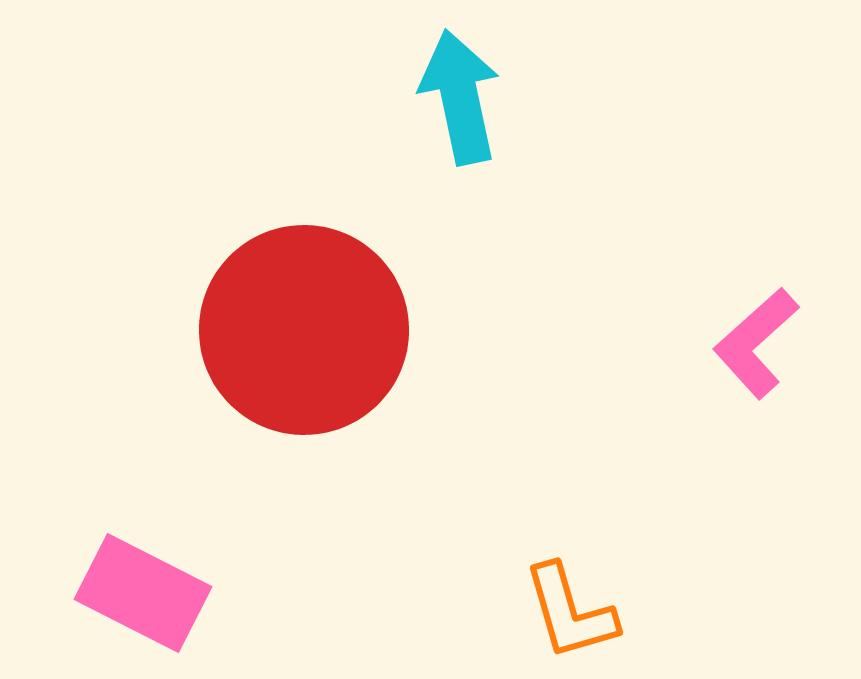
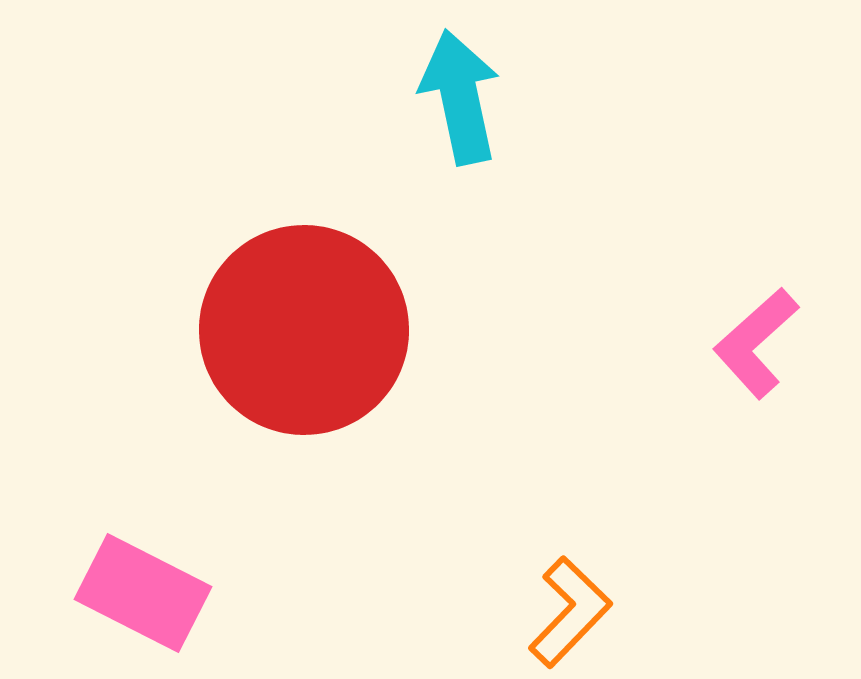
orange L-shape: rotated 120 degrees counterclockwise
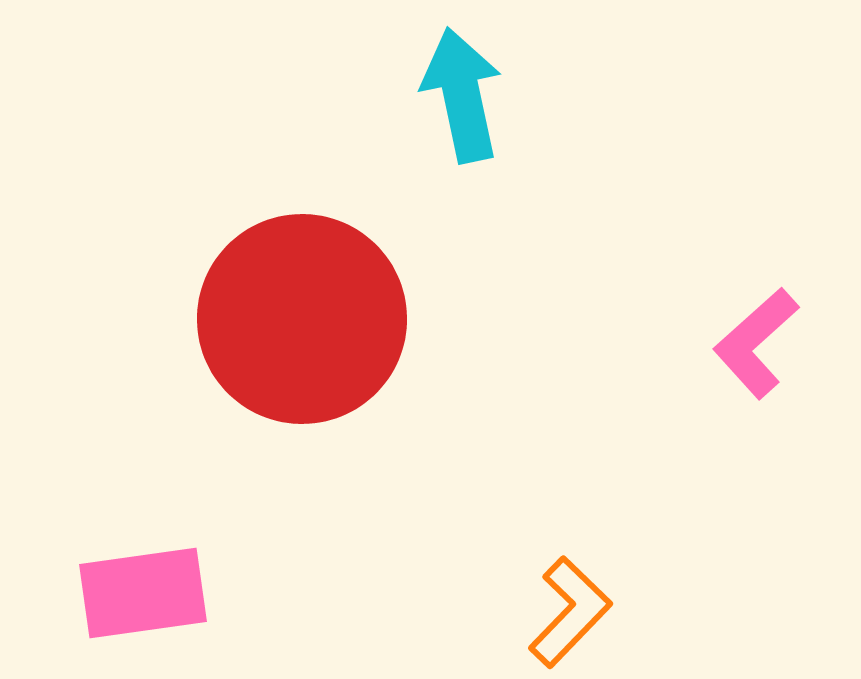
cyan arrow: moved 2 px right, 2 px up
red circle: moved 2 px left, 11 px up
pink rectangle: rotated 35 degrees counterclockwise
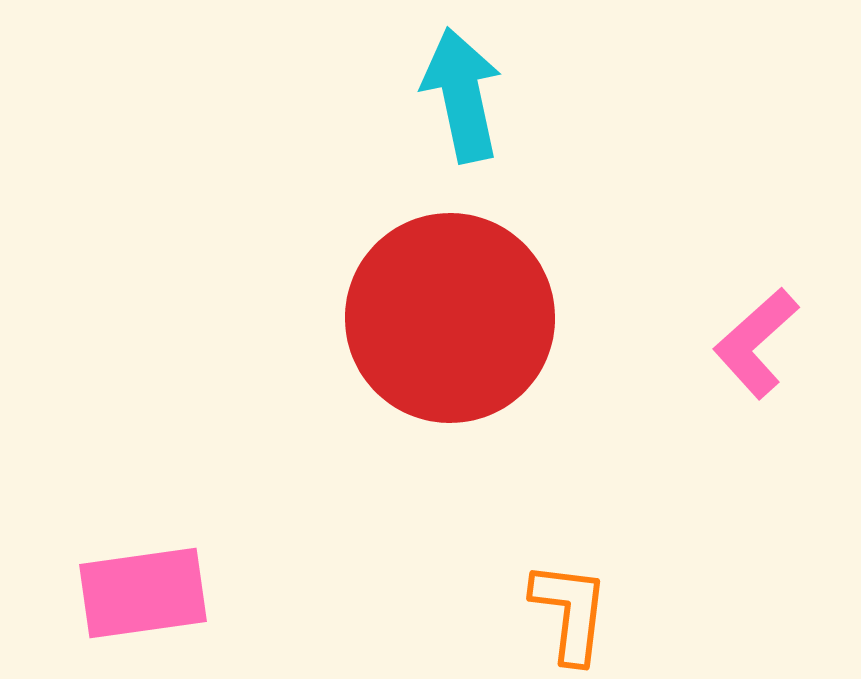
red circle: moved 148 px right, 1 px up
orange L-shape: rotated 37 degrees counterclockwise
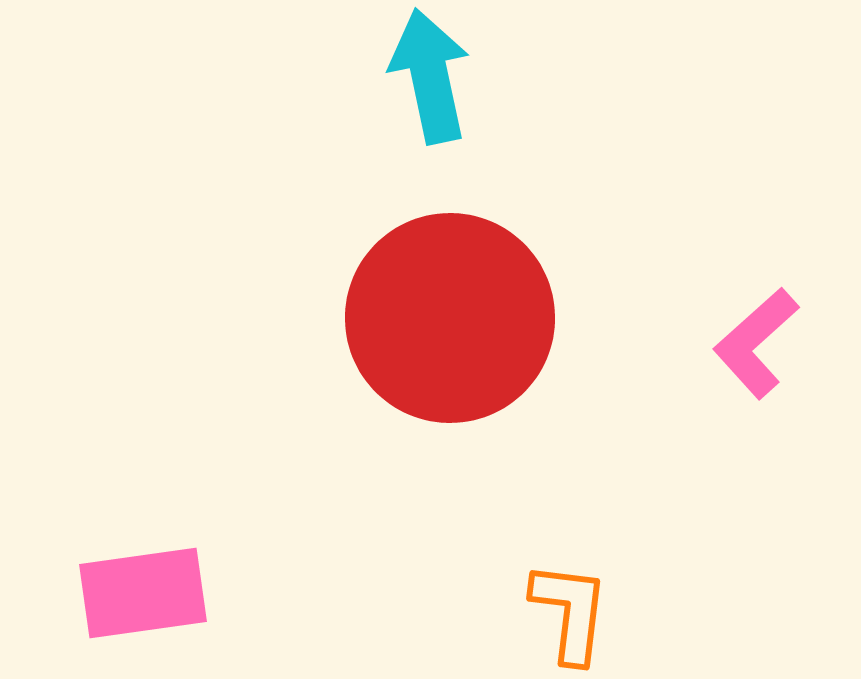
cyan arrow: moved 32 px left, 19 px up
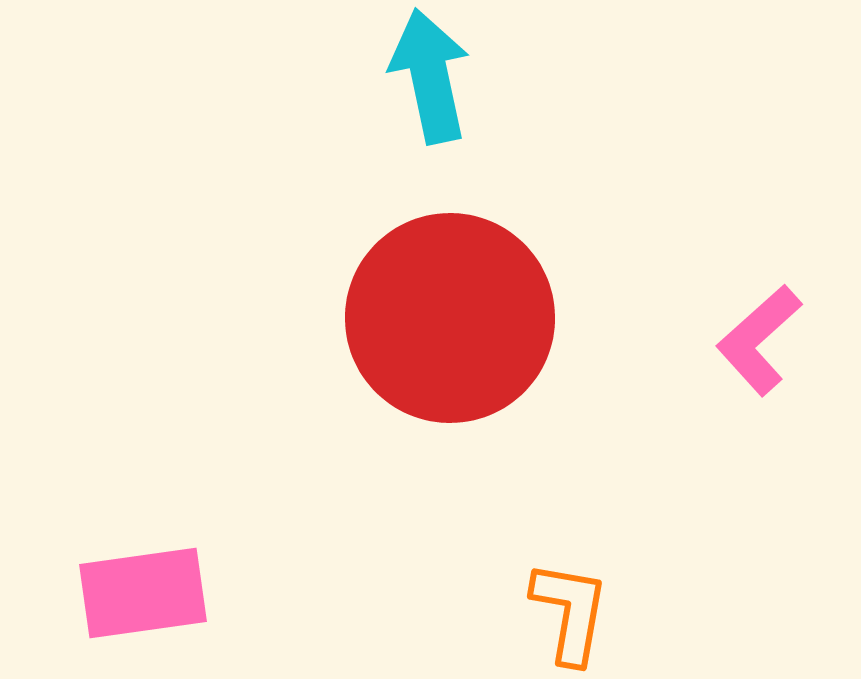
pink L-shape: moved 3 px right, 3 px up
orange L-shape: rotated 3 degrees clockwise
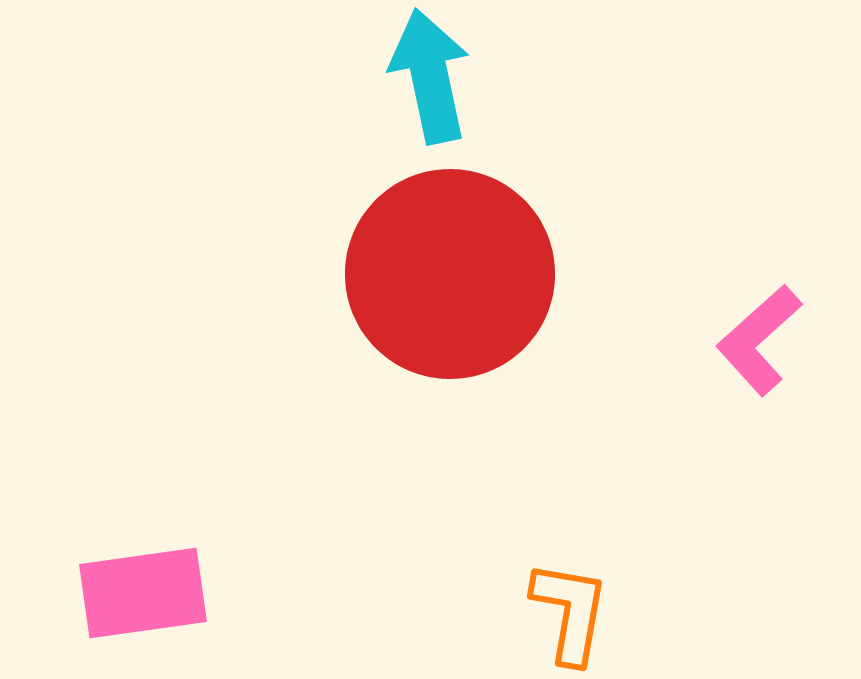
red circle: moved 44 px up
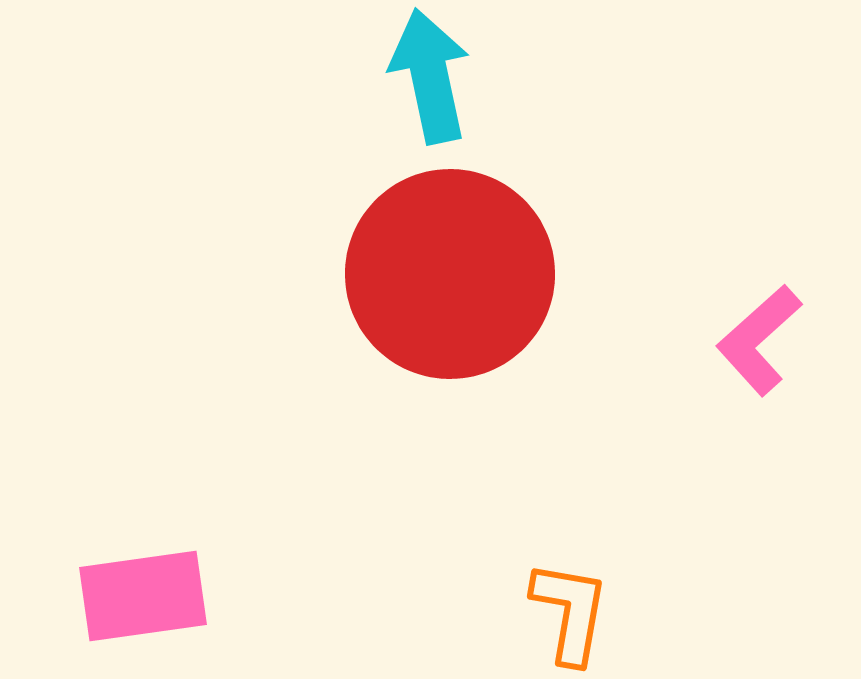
pink rectangle: moved 3 px down
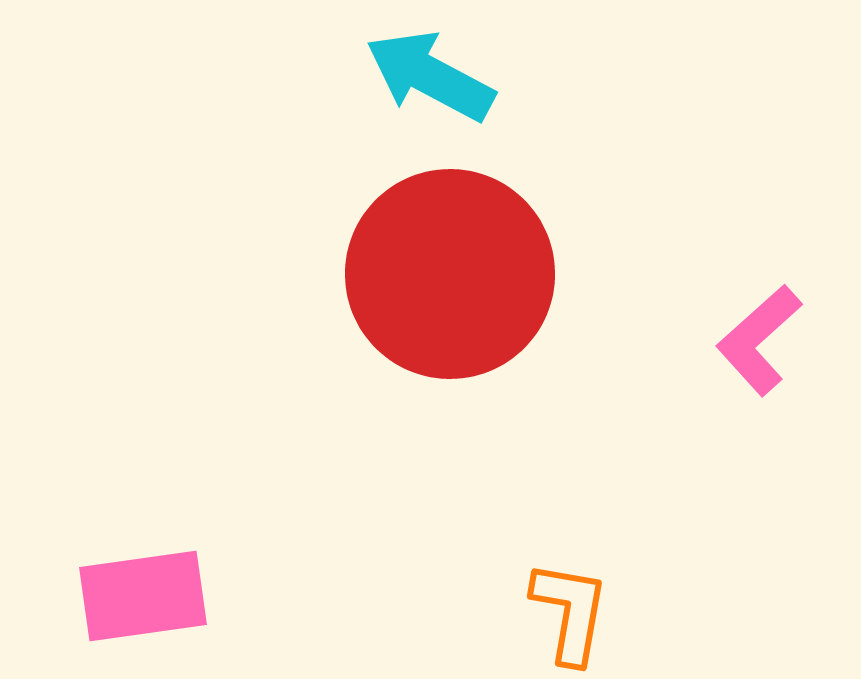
cyan arrow: rotated 50 degrees counterclockwise
